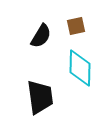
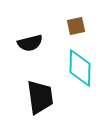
black semicircle: moved 11 px left, 7 px down; rotated 45 degrees clockwise
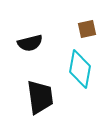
brown square: moved 11 px right, 3 px down
cyan diamond: moved 1 px down; rotated 9 degrees clockwise
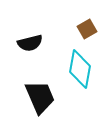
brown square: rotated 18 degrees counterclockwise
black trapezoid: rotated 15 degrees counterclockwise
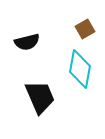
brown square: moved 2 px left
black semicircle: moved 3 px left, 1 px up
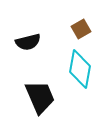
brown square: moved 4 px left
black semicircle: moved 1 px right
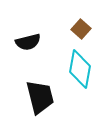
brown square: rotated 18 degrees counterclockwise
black trapezoid: rotated 9 degrees clockwise
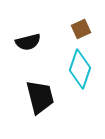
brown square: rotated 24 degrees clockwise
cyan diamond: rotated 9 degrees clockwise
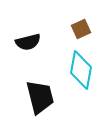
cyan diamond: moved 1 px right, 1 px down; rotated 9 degrees counterclockwise
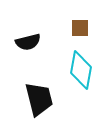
brown square: moved 1 px left, 1 px up; rotated 24 degrees clockwise
black trapezoid: moved 1 px left, 2 px down
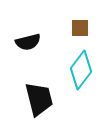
cyan diamond: rotated 27 degrees clockwise
